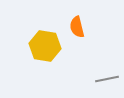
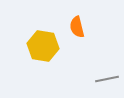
yellow hexagon: moved 2 px left
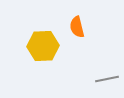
yellow hexagon: rotated 12 degrees counterclockwise
